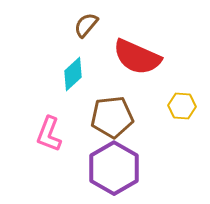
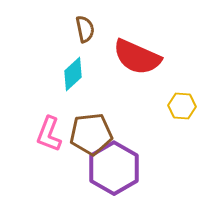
brown semicircle: moved 1 px left, 4 px down; rotated 128 degrees clockwise
brown pentagon: moved 21 px left, 17 px down
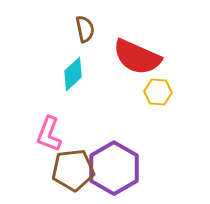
yellow hexagon: moved 24 px left, 14 px up
brown pentagon: moved 18 px left, 36 px down
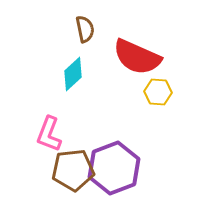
purple hexagon: rotated 9 degrees clockwise
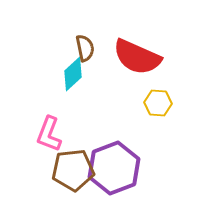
brown semicircle: moved 19 px down
yellow hexagon: moved 11 px down
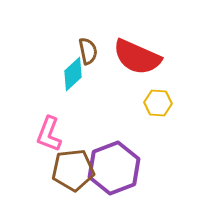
brown semicircle: moved 3 px right, 3 px down
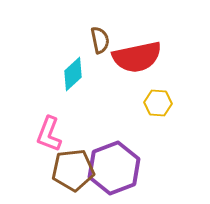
brown semicircle: moved 12 px right, 11 px up
red semicircle: rotated 36 degrees counterclockwise
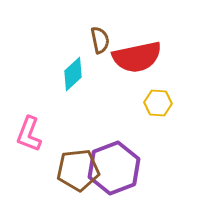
pink L-shape: moved 20 px left
brown pentagon: moved 5 px right
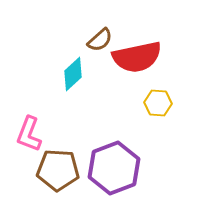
brown semicircle: rotated 60 degrees clockwise
brown pentagon: moved 20 px left; rotated 9 degrees clockwise
